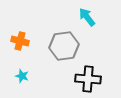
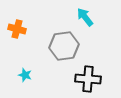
cyan arrow: moved 2 px left
orange cross: moved 3 px left, 12 px up
cyan star: moved 3 px right, 1 px up
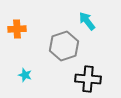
cyan arrow: moved 2 px right, 4 px down
orange cross: rotated 18 degrees counterclockwise
gray hexagon: rotated 12 degrees counterclockwise
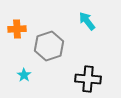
gray hexagon: moved 15 px left
cyan star: moved 1 px left; rotated 16 degrees clockwise
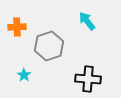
orange cross: moved 2 px up
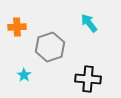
cyan arrow: moved 2 px right, 2 px down
gray hexagon: moved 1 px right, 1 px down
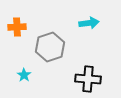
cyan arrow: rotated 120 degrees clockwise
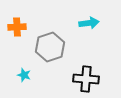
cyan star: rotated 16 degrees counterclockwise
black cross: moved 2 px left
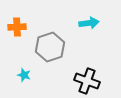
black cross: moved 1 px right, 2 px down; rotated 15 degrees clockwise
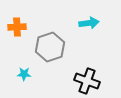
cyan star: moved 1 px up; rotated 16 degrees counterclockwise
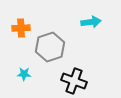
cyan arrow: moved 2 px right, 1 px up
orange cross: moved 4 px right, 1 px down
black cross: moved 13 px left
